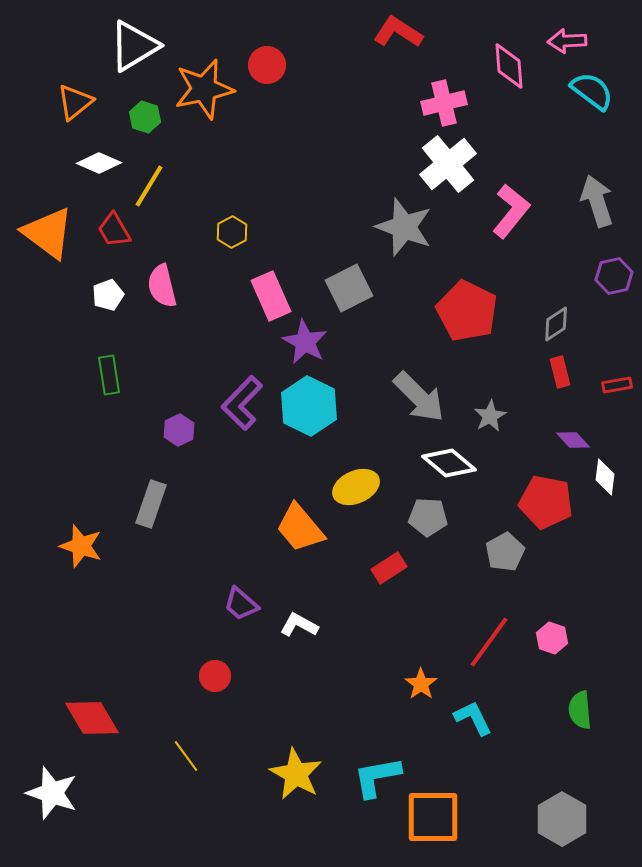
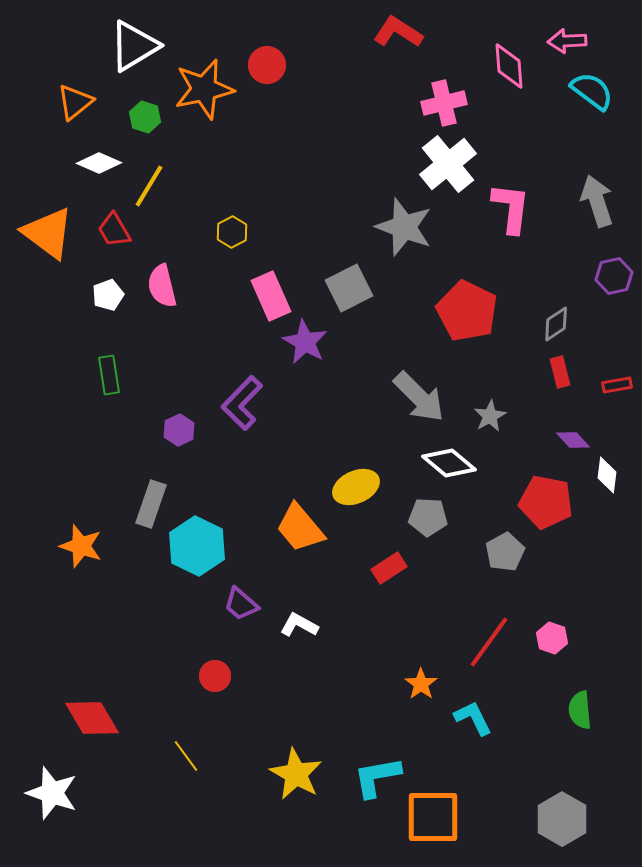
pink L-shape at (511, 211): moved 3 px up; rotated 32 degrees counterclockwise
cyan hexagon at (309, 406): moved 112 px left, 140 px down
white diamond at (605, 477): moved 2 px right, 2 px up
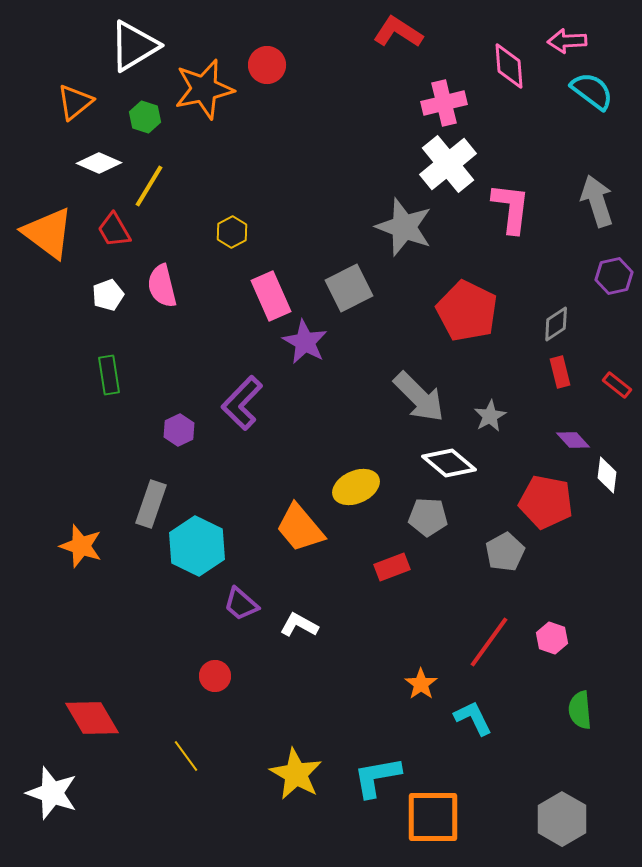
red rectangle at (617, 385): rotated 48 degrees clockwise
red rectangle at (389, 568): moved 3 px right, 1 px up; rotated 12 degrees clockwise
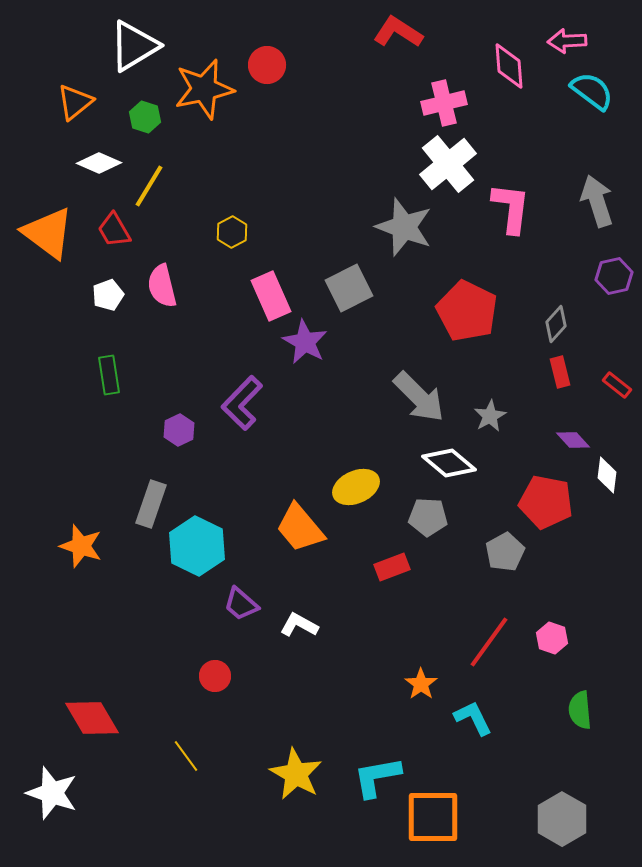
gray diamond at (556, 324): rotated 15 degrees counterclockwise
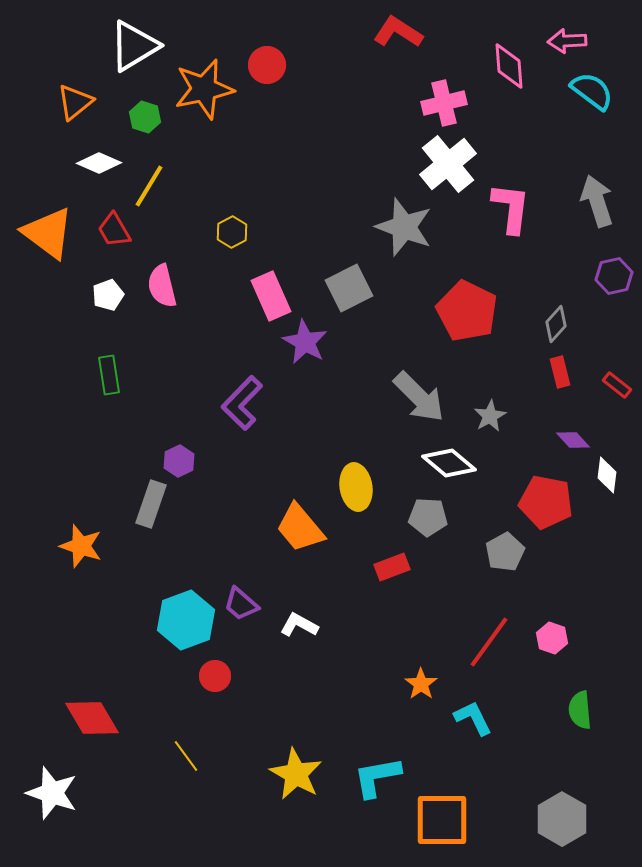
purple hexagon at (179, 430): moved 31 px down
yellow ellipse at (356, 487): rotated 75 degrees counterclockwise
cyan hexagon at (197, 546): moved 11 px left, 74 px down; rotated 14 degrees clockwise
orange square at (433, 817): moved 9 px right, 3 px down
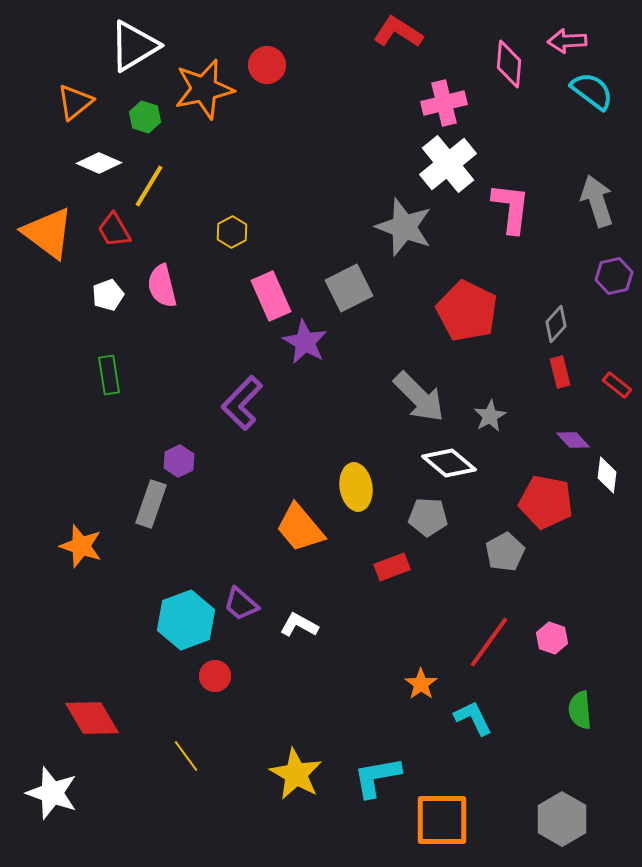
pink diamond at (509, 66): moved 2 px up; rotated 9 degrees clockwise
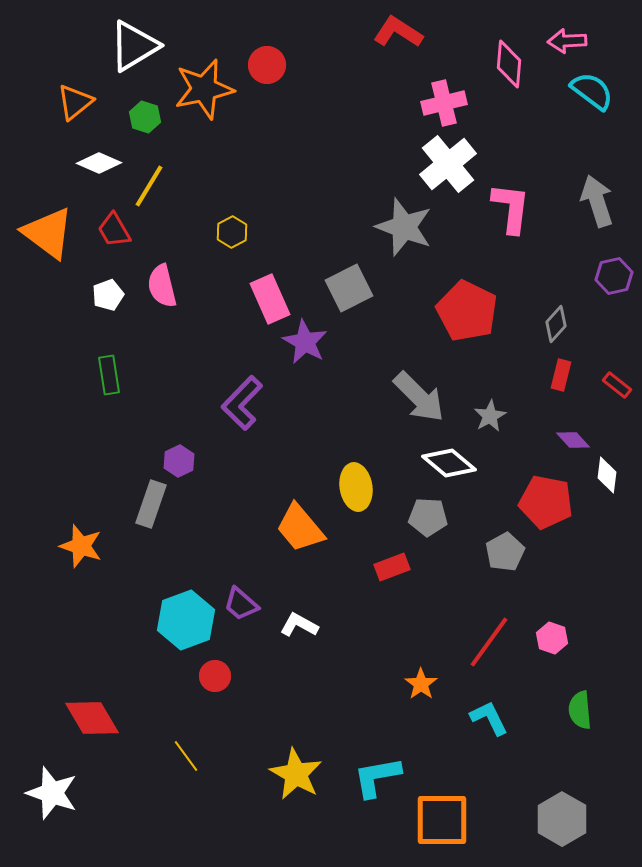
pink rectangle at (271, 296): moved 1 px left, 3 px down
red rectangle at (560, 372): moved 1 px right, 3 px down; rotated 28 degrees clockwise
cyan L-shape at (473, 718): moved 16 px right
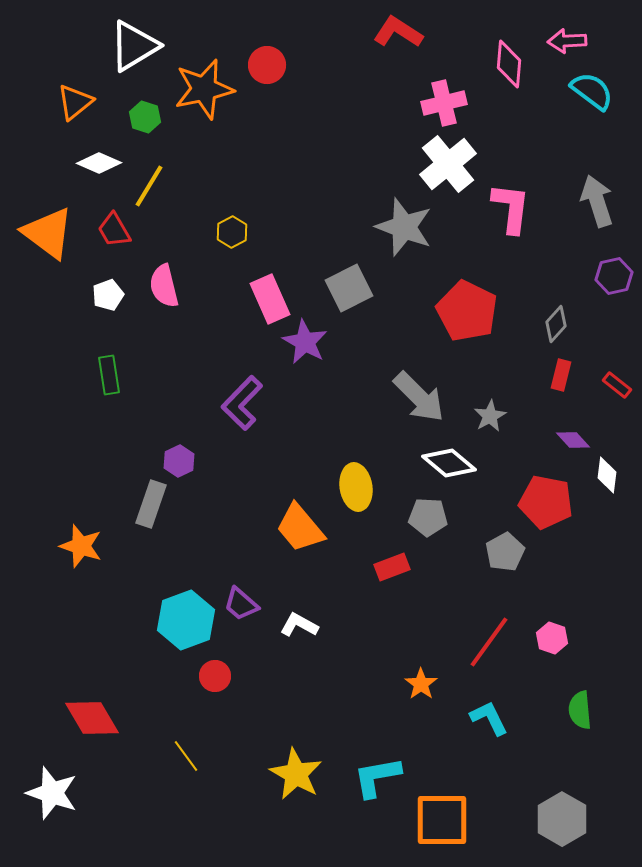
pink semicircle at (162, 286): moved 2 px right
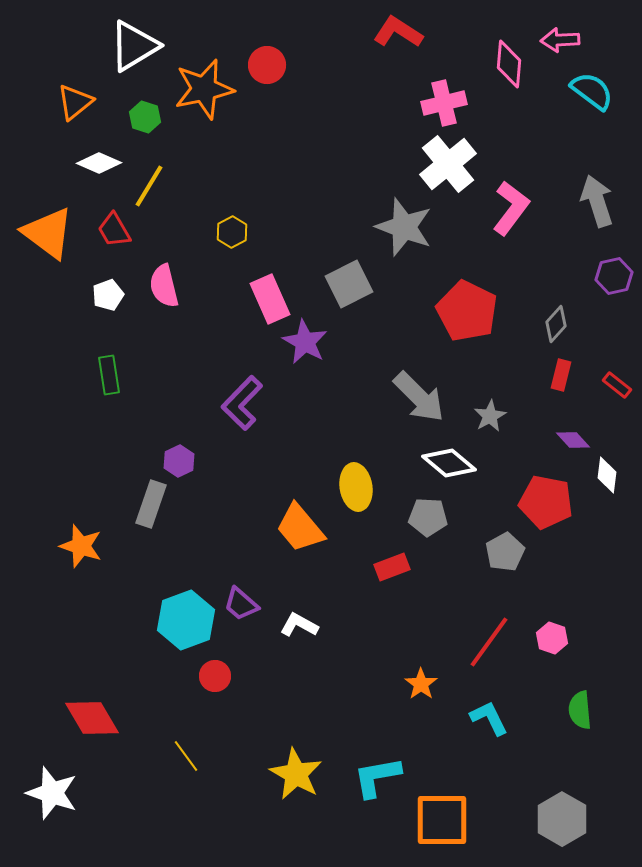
pink arrow at (567, 41): moved 7 px left, 1 px up
pink L-shape at (511, 208): rotated 30 degrees clockwise
gray square at (349, 288): moved 4 px up
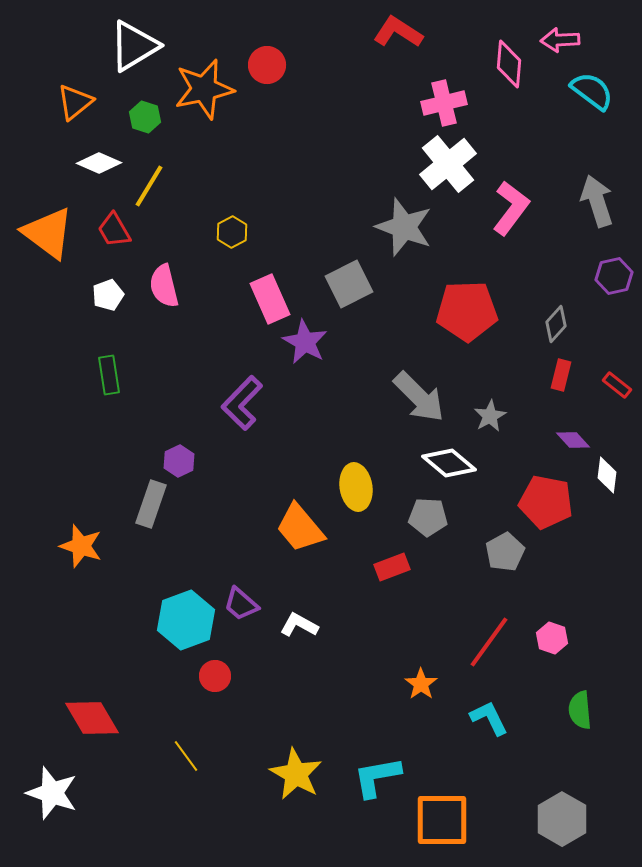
red pentagon at (467, 311): rotated 28 degrees counterclockwise
